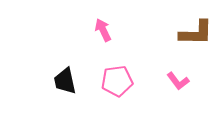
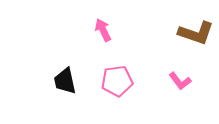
brown L-shape: rotated 18 degrees clockwise
pink L-shape: moved 2 px right
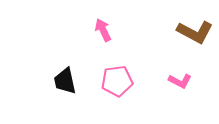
brown L-shape: moved 1 px left, 1 px up; rotated 9 degrees clockwise
pink L-shape: rotated 25 degrees counterclockwise
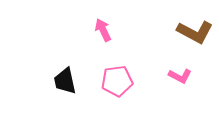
pink L-shape: moved 5 px up
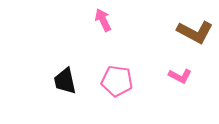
pink arrow: moved 10 px up
pink pentagon: rotated 16 degrees clockwise
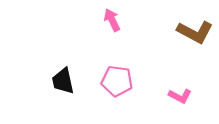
pink arrow: moved 9 px right
pink L-shape: moved 20 px down
black trapezoid: moved 2 px left
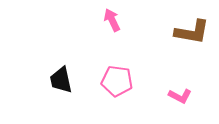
brown L-shape: moved 3 px left; rotated 18 degrees counterclockwise
black trapezoid: moved 2 px left, 1 px up
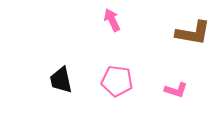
brown L-shape: moved 1 px right, 1 px down
pink L-shape: moved 4 px left, 6 px up; rotated 10 degrees counterclockwise
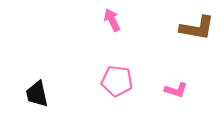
brown L-shape: moved 4 px right, 5 px up
black trapezoid: moved 24 px left, 14 px down
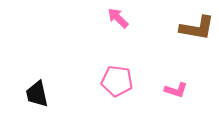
pink arrow: moved 6 px right, 2 px up; rotated 20 degrees counterclockwise
